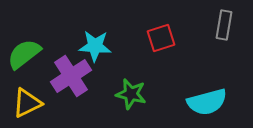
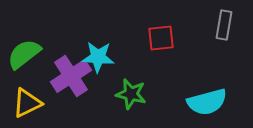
red square: rotated 12 degrees clockwise
cyan star: moved 3 px right, 11 px down
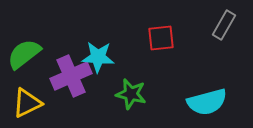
gray rectangle: rotated 20 degrees clockwise
purple cross: rotated 9 degrees clockwise
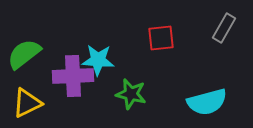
gray rectangle: moved 3 px down
cyan star: moved 3 px down
purple cross: moved 2 px right; rotated 21 degrees clockwise
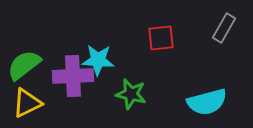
green semicircle: moved 11 px down
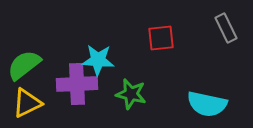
gray rectangle: moved 2 px right; rotated 56 degrees counterclockwise
purple cross: moved 4 px right, 8 px down
cyan semicircle: moved 2 px down; rotated 27 degrees clockwise
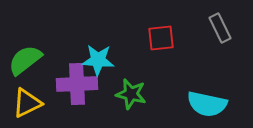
gray rectangle: moved 6 px left
green semicircle: moved 1 px right, 5 px up
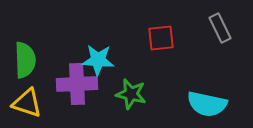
green semicircle: rotated 126 degrees clockwise
yellow triangle: rotated 44 degrees clockwise
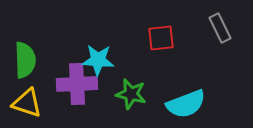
cyan semicircle: moved 21 px left; rotated 33 degrees counterclockwise
